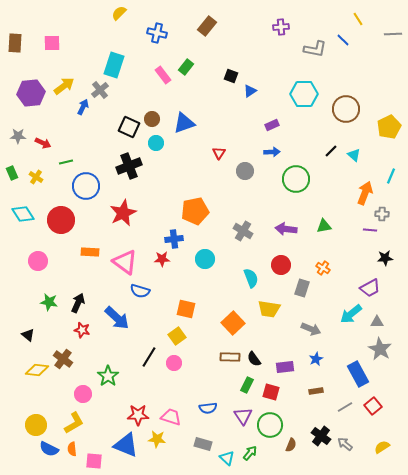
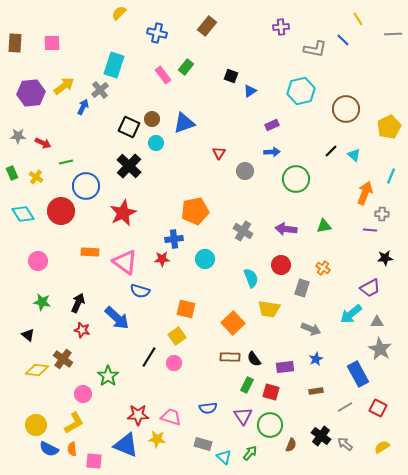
cyan hexagon at (304, 94): moved 3 px left, 3 px up; rotated 12 degrees counterclockwise
black cross at (129, 166): rotated 25 degrees counterclockwise
red circle at (61, 220): moved 9 px up
green star at (49, 302): moved 7 px left
red square at (373, 406): moved 5 px right, 2 px down; rotated 24 degrees counterclockwise
cyan triangle at (227, 458): moved 3 px left, 1 px up
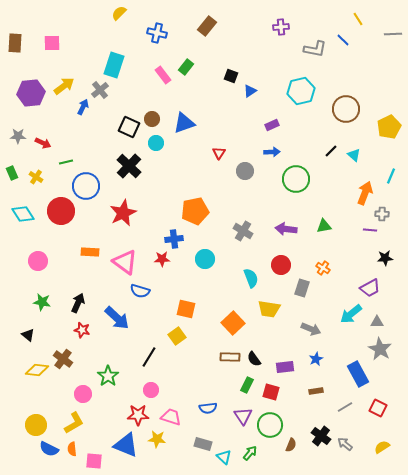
pink circle at (174, 363): moved 23 px left, 27 px down
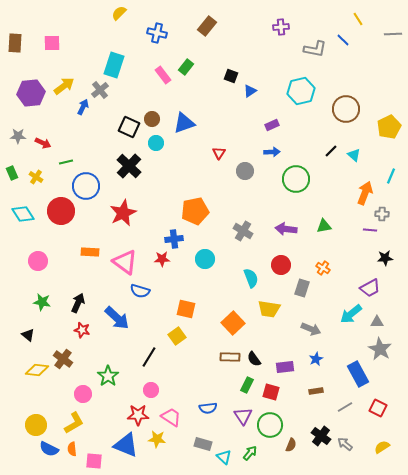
pink trapezoid at (171, 417): rotated 15 degrees clockwise
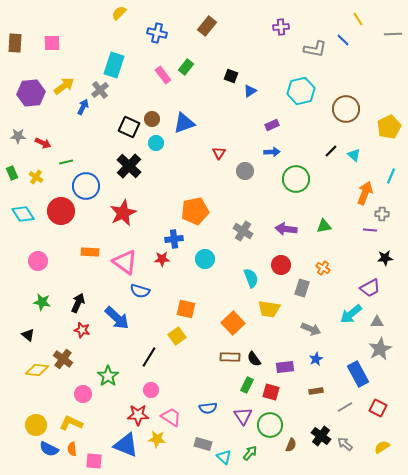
gray star at (380, 349): rotated 15 degrees clockwise
yellow L-shape at (74, 423): moved 3 px left; rotated 125 degrees counterclockwise
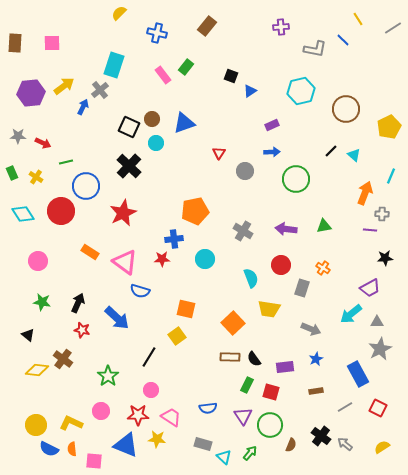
gray line at (393, 34): moved 6 px up; rotated 30 degrees counterclockwise
orange rectangle at (90, 252): rotated 30 degrees clockwise
pink circle at (83, 394): moved 18 px right, 17 px down
